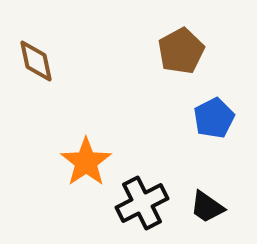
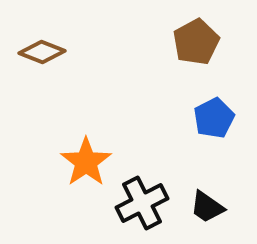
brown pentagon: moved 15 px right, 9 px up
brown diamond: moved 6 px right, 9 px up; rotated 57 degrees counterclockwise
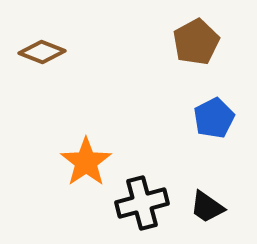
black cross: rotated 12 degrees clockwise
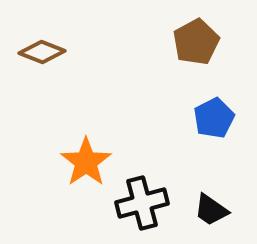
black trapezoid: moved 4 px right, 3 px down
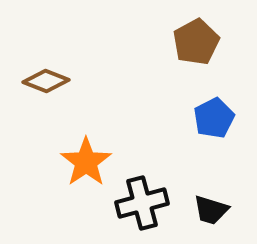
brown diamond: moved 4 px right, 29 px down
black trapezoid: rotated 18 degrees counterclockwise
